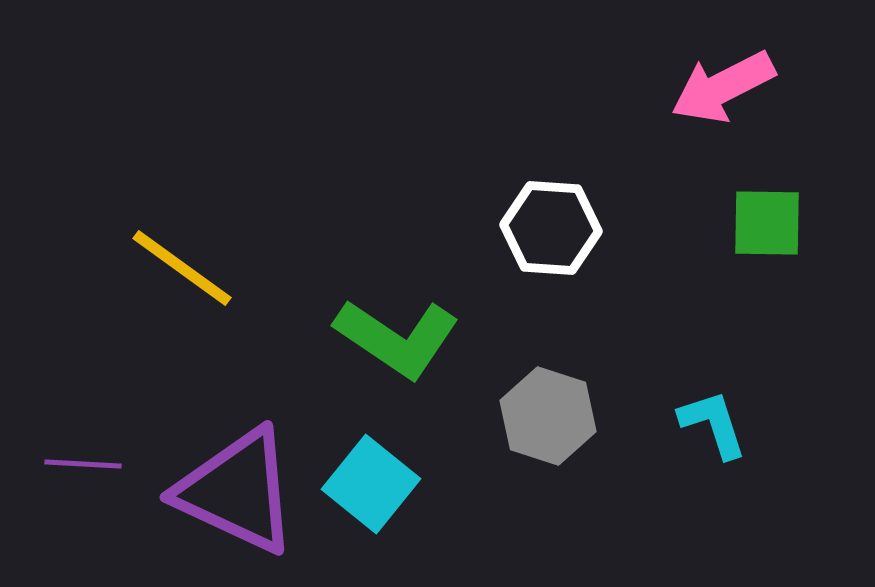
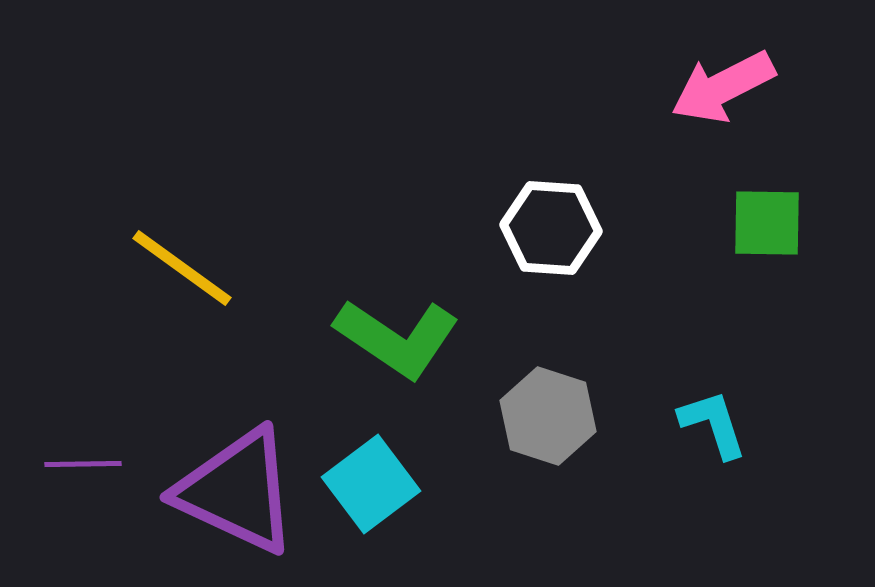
purple line: rotated 4 degrees counterclockwise
cyan square: rotated 14 degrees clockwise
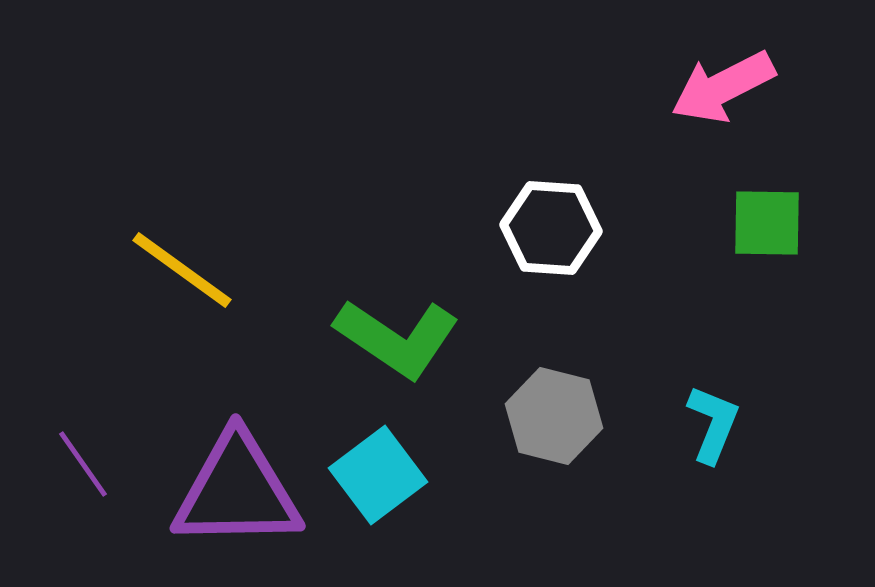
yellow line: moved 2 px down
gray hexagon: moved 6 px right; rotated 4 degrees counterclockwise
cyan L-shape: rotated 40 degrees clockwise
purple line: rotated 56 degrees clockwise
cyan square: moved 7 px right, 9 px up
purple triangle: rotated 26 degrees counterclockwise
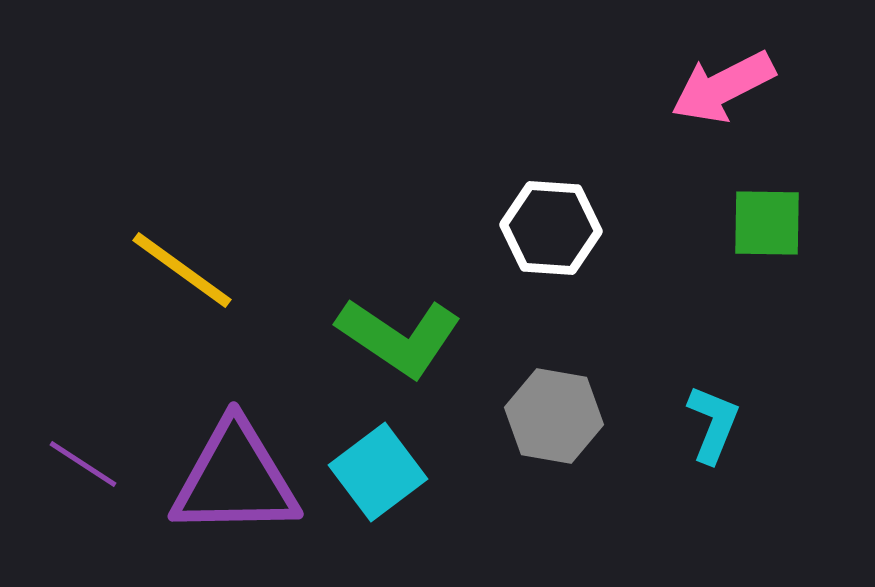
green L-shape: moved 2 px right, 1 px up
gray hexagon: rotated 4 degrees counterclockwise
purple line: rotated 22 degrees counterclockwise
cyan square: moved 3 px up
purple triangle: moved 2 px left, 12 px up
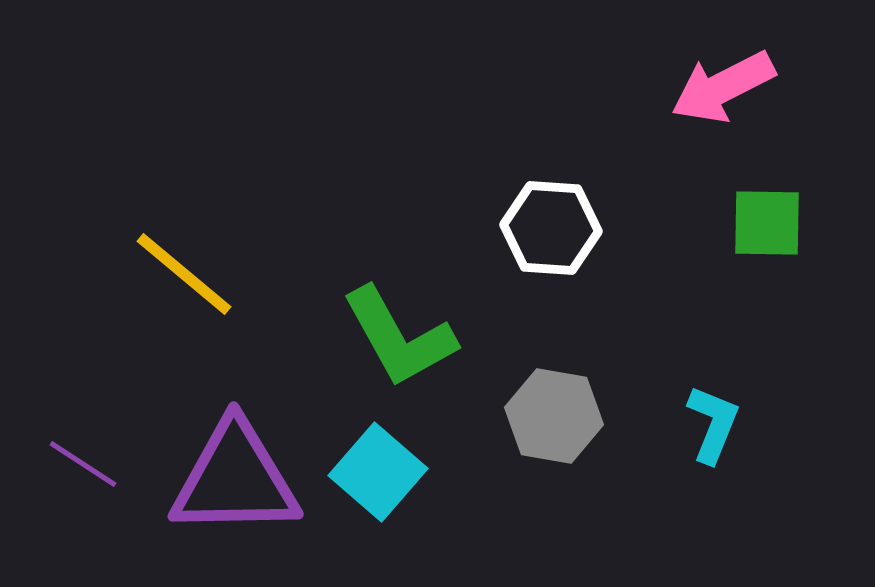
yellow line: moved 2 px right, 4 px down; rotated 4 degrees clockwise
green L-shape: rotated 27 degrees clockwise
cyan square: rotated 12 degrees counterclockwise
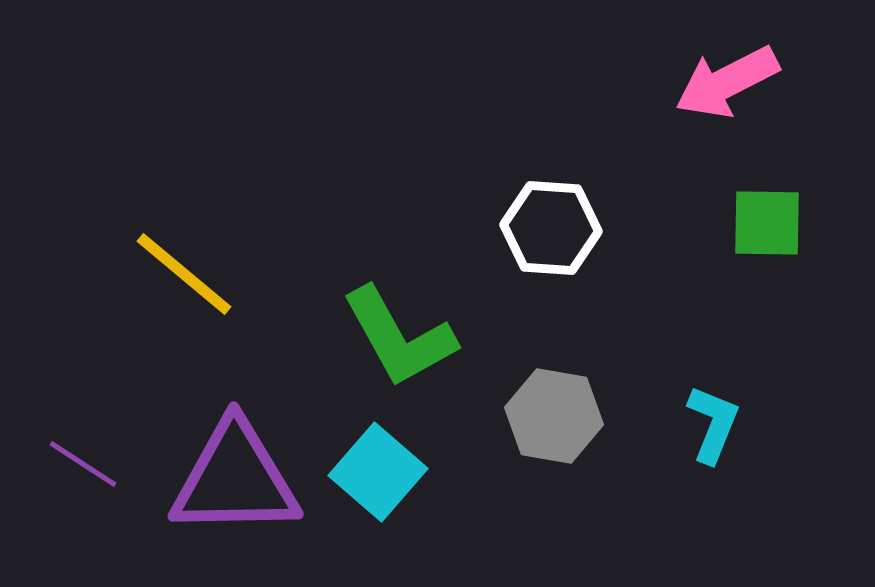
pink arrow: moved 4 px right, 5 px up
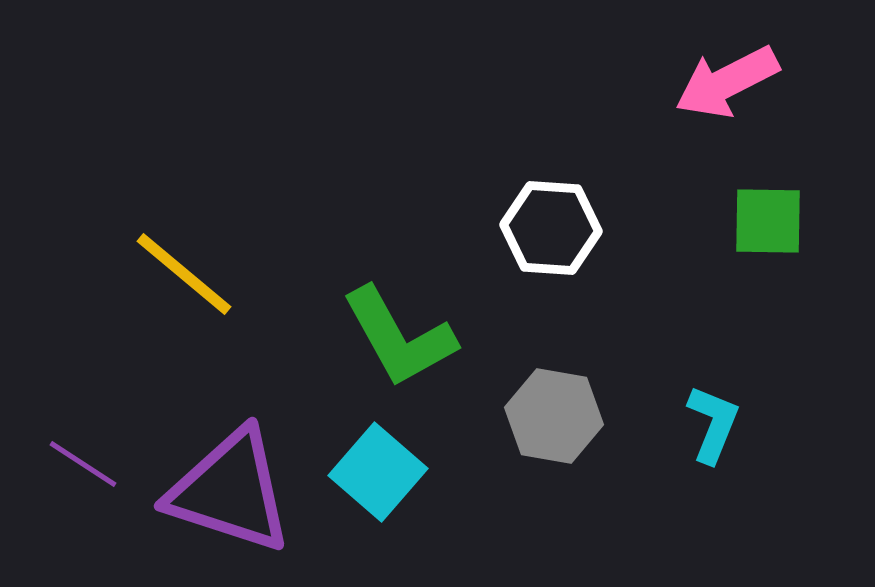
green square: moved 1 px right, 2 px up
purple triangle: moved 5 px left, 12 px down; rotated 19 degrees clockwise
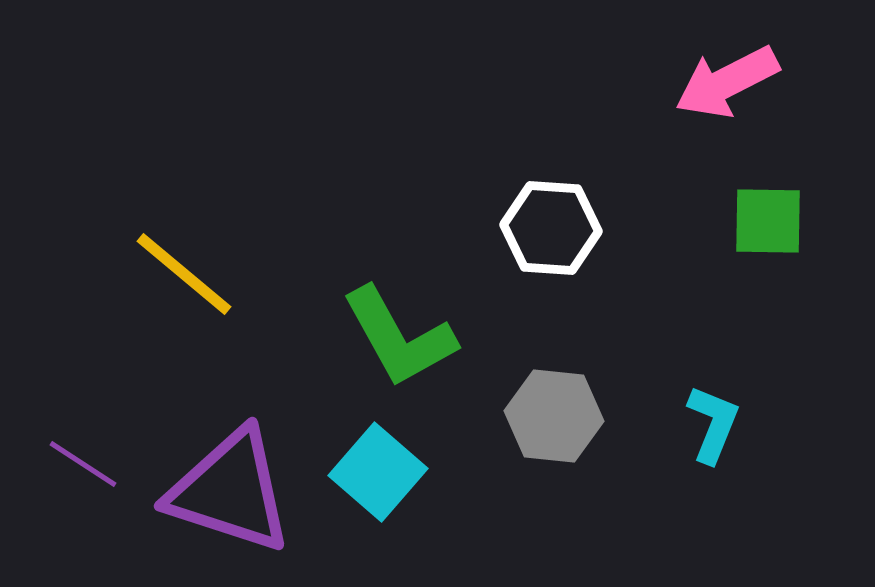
gray hexagon: rotated 4 degrees counterclockwise
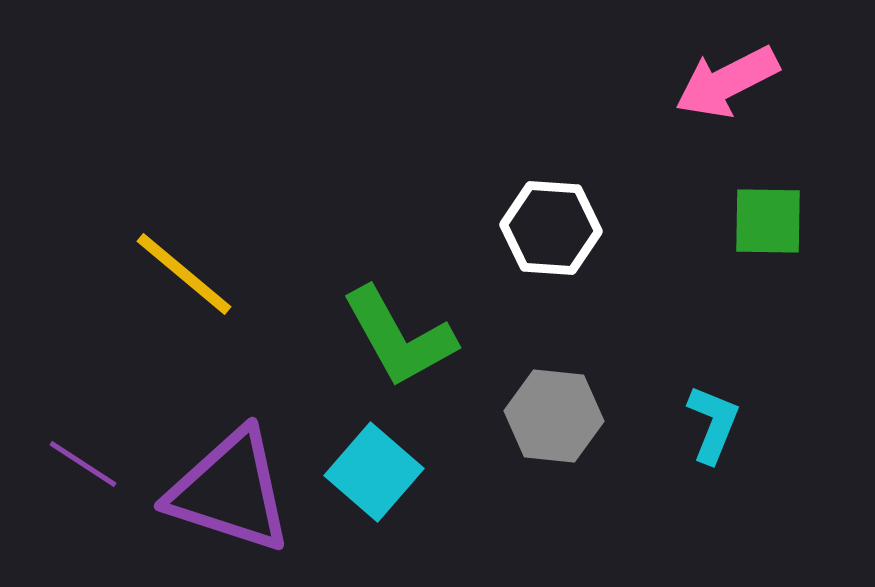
cyan square: moved 4 px left
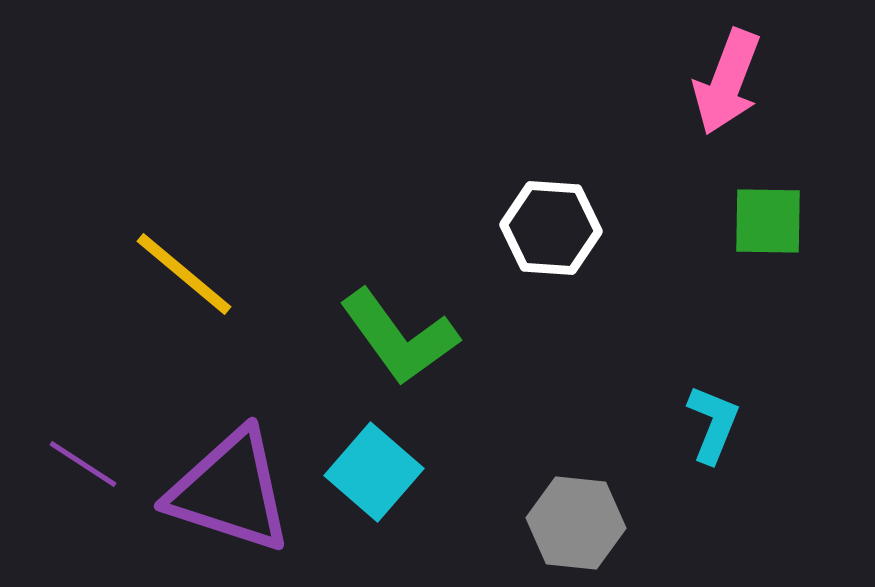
pink arrow: rotated 42 degrees counterclockwise
green L-shape: rotated 7 degrees counterclockwise
gray hexagon: moved 22 px right, 107 px down
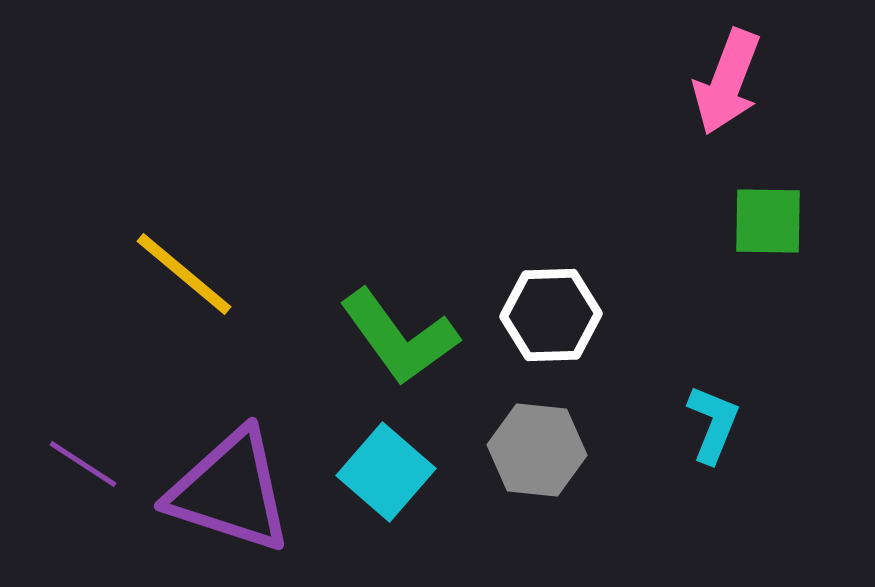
white hexagon: moved 87 px down; rotated 6 degrees counterclockwise
cyan square: moved 12 px right
gray hexagon: moved 39 px left, 73 px up
